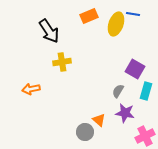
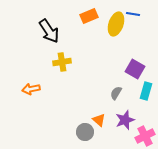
gray semicircle: moved 2 px left, 2 px down
purple star: moved 7 px down; rotated 30 degrees counterclockwise
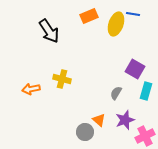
yellow cross: moved 17 px down; rotated 24 degrees clockwise
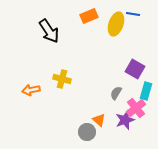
orange arrow: moved 1 px down
gray circle: moved 2 px right
pink cross: moved 9 px left, 28 px up; rotated 12 degrees counterclockwise
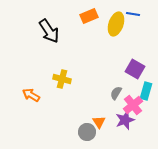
orange arrow: moved 5 px down; rotated 42 degrees clockwise
pink cross: moved 3 px left, 3 px up
orange triangle: moved 2 px down; rotated 16 degrees clockwise
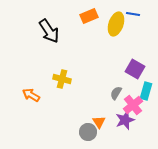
gray circle: moved 1 px right
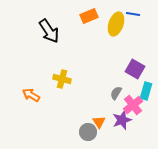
purple star: moved 3 px left
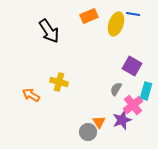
purple square: moved 3 px left, 3 px up
yellow cross: moved 3 px left, 3 px down
gray semicircle: moved 4 px up
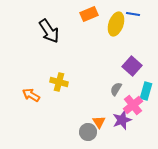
orange rectangle: moved 2 px up
purple square: rotated 12 degrees clockwise
